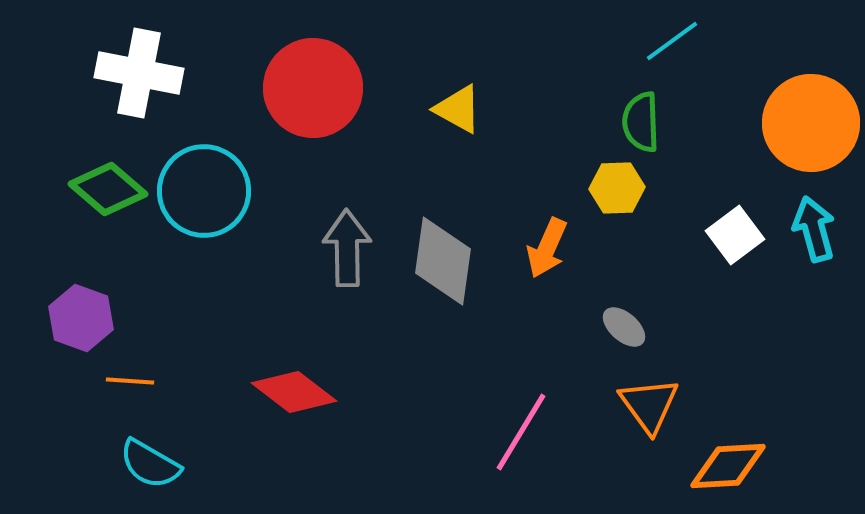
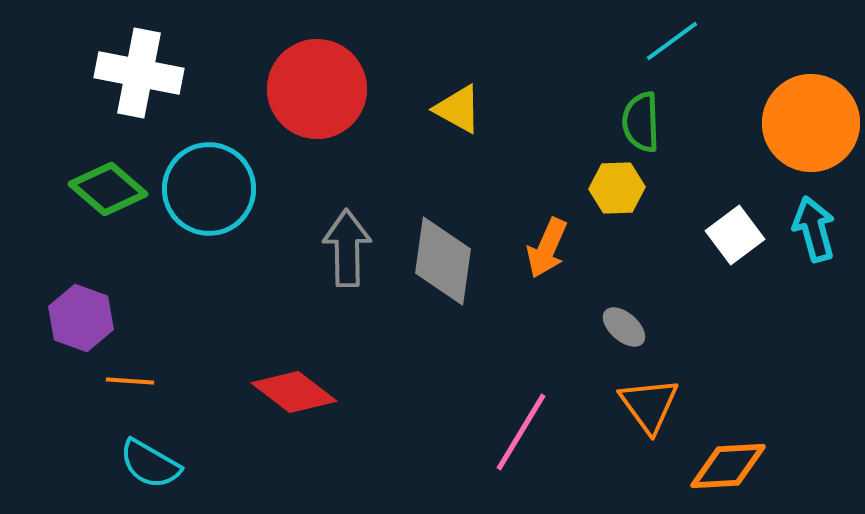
red circle: moved 4 px right, 1 px down
cyan circle: moved 5 px right, 2 px up
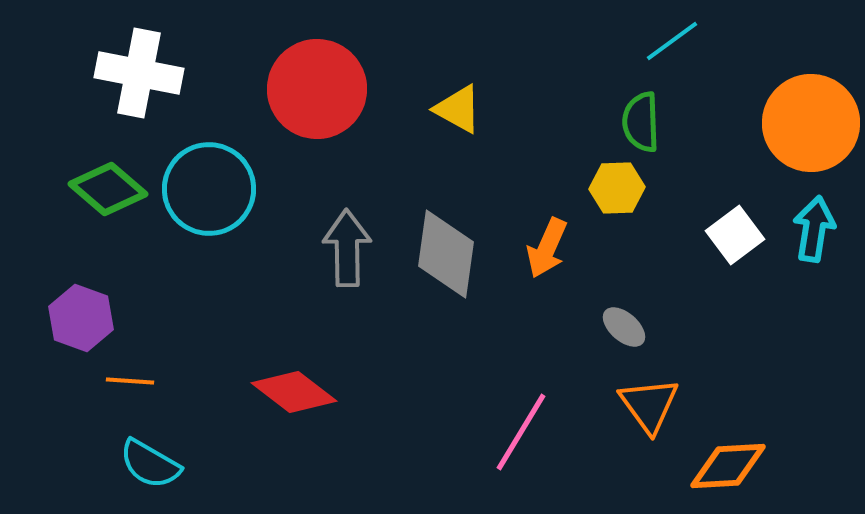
cyan arrow: rotated 24 degrees clockwise
gray diamond: moved 3 px right, 7 px up
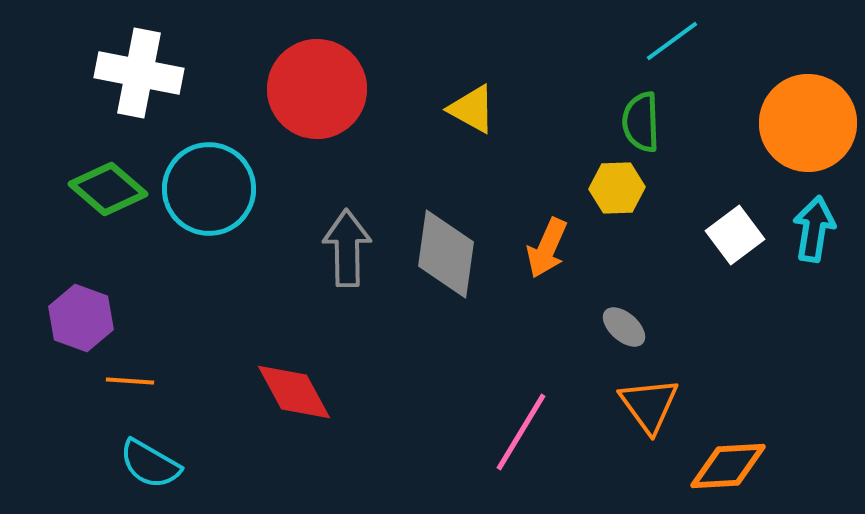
yellow triangle: moved 14 px right
orange circle: moved 3 px left
red diamond: rotated 24 degrees clockwise
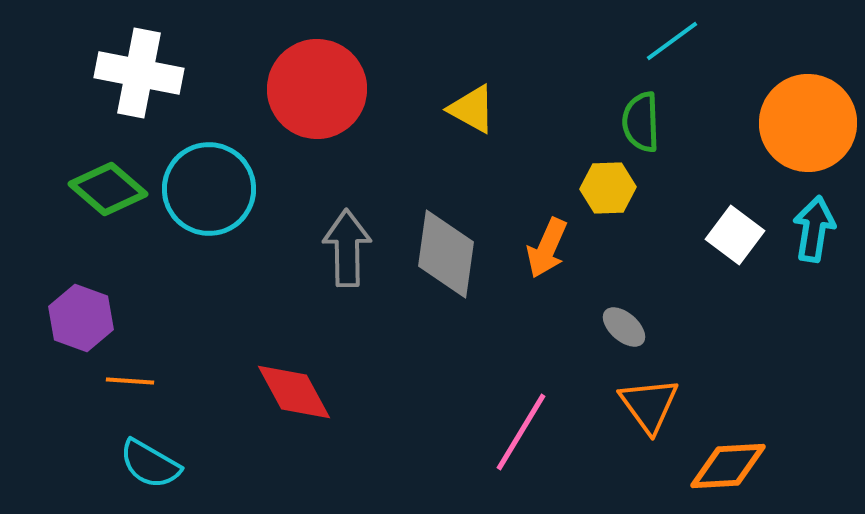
yellow hexagon: moved 9 px left
white square: rotated 16 degrees counterclockwise
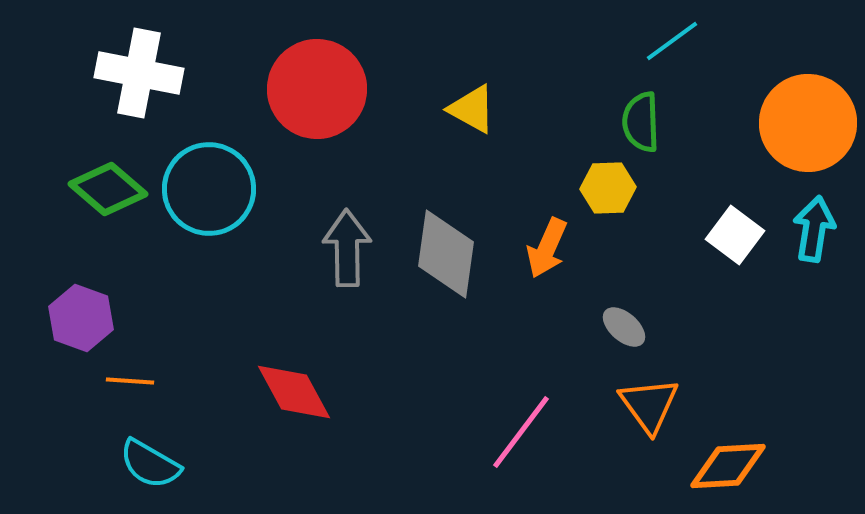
pink line: rotated 6 degrees clockwise
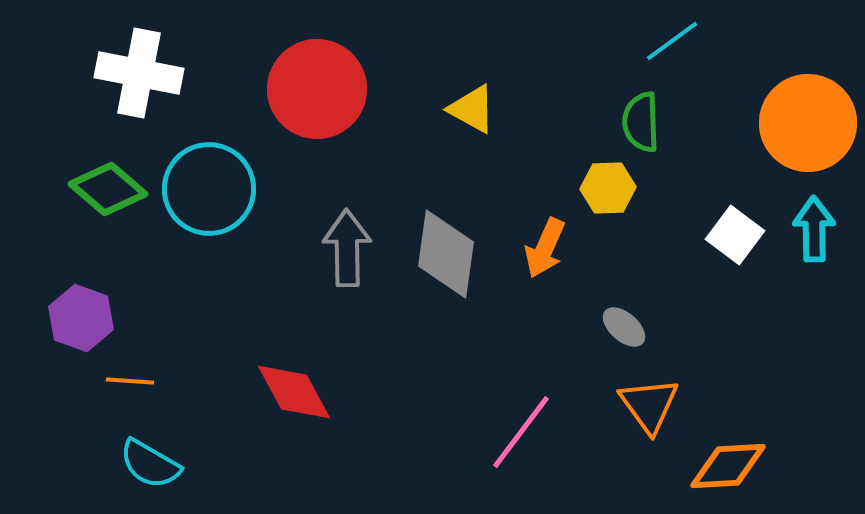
cyan arrow: rotated 10 degrees counterclockwise
orange arrow: moved 2 px left
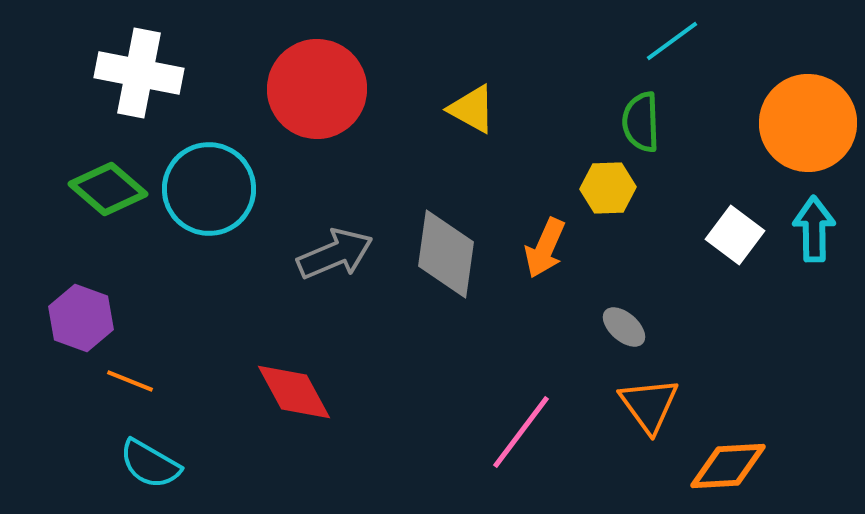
gray arrow: moved 12 px left, 6 px down; rotated 68 degrees clockwise
orange line: rotated 18 degrees clockwise
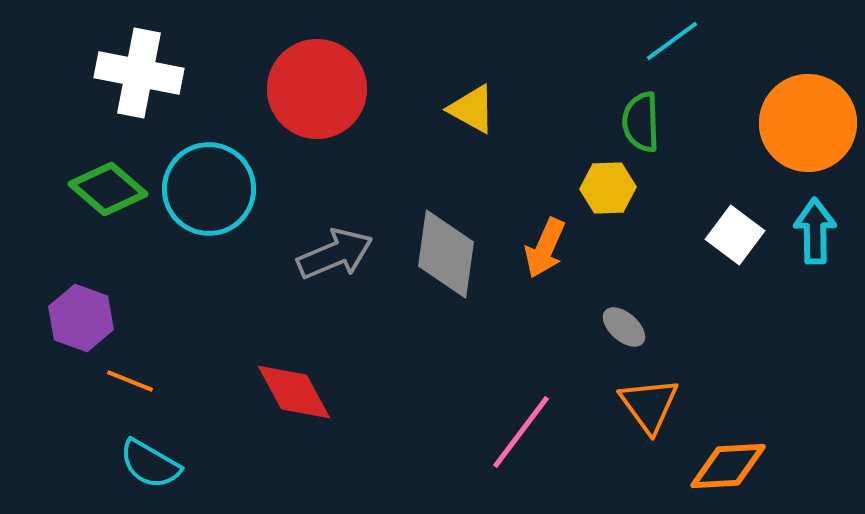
cyan arrow: moved 1 px right, 2 px down
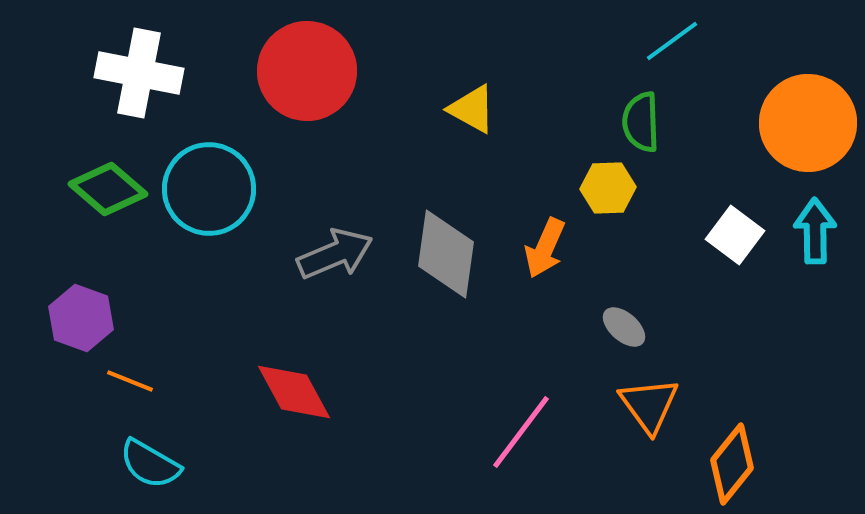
red circle: moved 10 px left, 18 px up
orange diamond: moved 4 px right, 2 px up; rotated 48 degrees counterclockwise
